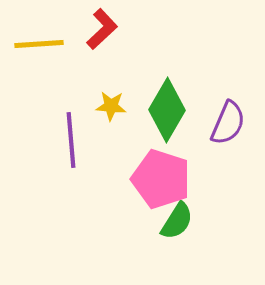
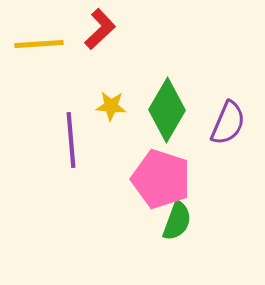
red L-shape: moved 2 px left
green semicircle: rotated 12 degrees counterclockwise
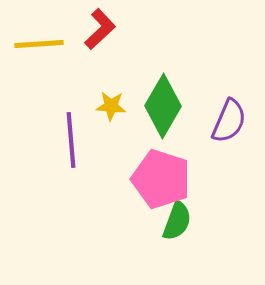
green diamond: moved 4 px left, 4 px up
purple semicircle: moved 1 px right, 2 px up
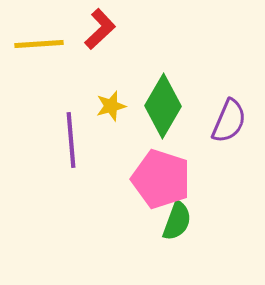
yellow star: rotated 20 degrees counterclockwise
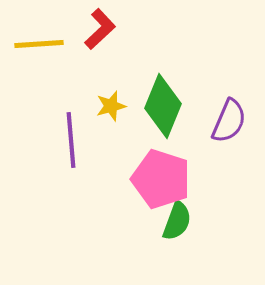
green diamond: rotated 8 degrees counterclockwise
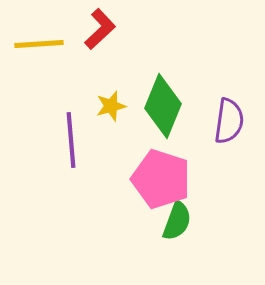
purple semicircle: rotated 15 degrees counterclockwise
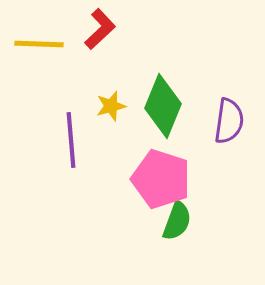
yellow line: rotated 6 degrees clockwise
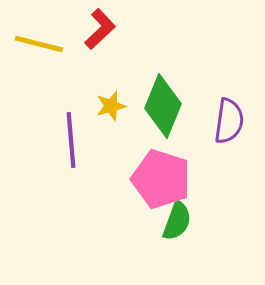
yellow line: rotated 12 degrees clockwise
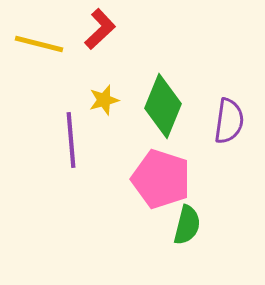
yellow star: moved 7 px left, 6 px up
green semicircle: moved 10 px right, 4 px down; rotated 6 degrees counterclockwise
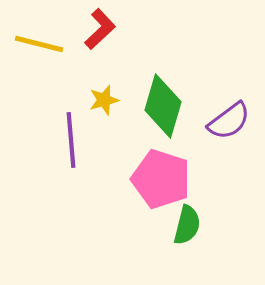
green diamond: rotated 6 degrees counterclockwise
purple semicircle: rotated 45 degrees clockwise
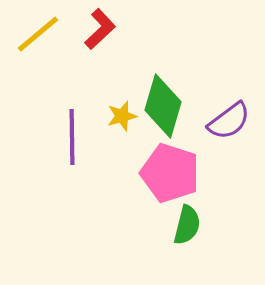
yellow line: moved 1 px left, 10 px up; rotated 54 degrees counterclockwise
yellow star: moved 18 px right, 16 px down
purple line: moved 1 px right, 3 px up; rotated 4 degrees clockwise
pink pentagon: moved 9 px right, 6 px up
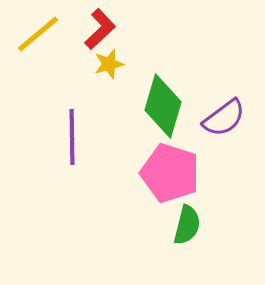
yellow star: moved 13 px left, 52 px up
purple semicircle: moved 5 px left, 3 px up
